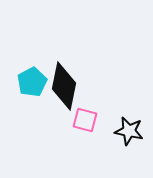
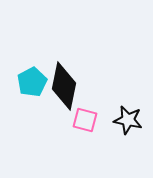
black star: moved 1 px left, 11 px up
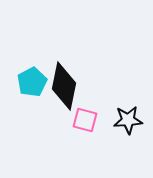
black star: rotated 16 degrees counterclockwise
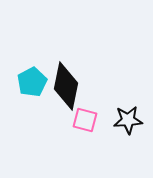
black diamond: moved 2 px right
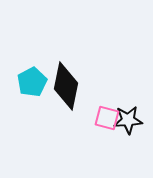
pink square: moved 22 px right, 2 px up
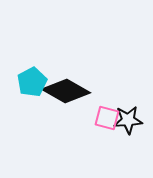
black diamond: moved 5 px down; rotated 72 degrees counterclockwise
